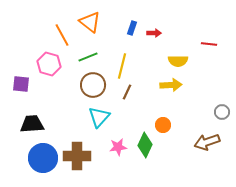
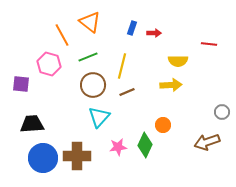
brown line: rotated 42 degrees clockwise
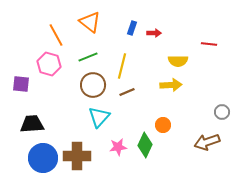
orange line: moved 6 px left
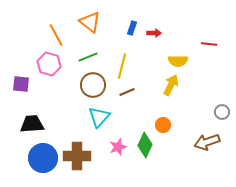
yellow arrow: rotated 60 degrees counterclockwise
pink star: rotated 12 degrees counterclockwise
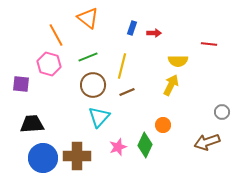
orange triangle: moved 2 px left, 4 px up
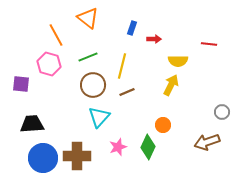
red arrow: moved 6 px down
green diamond: moved 3 px right, 2 px down
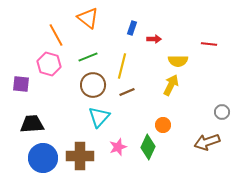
brown cross: moved 3 px right
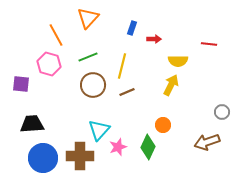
orange triangle: rotated 35 degrees clockwise
cyan triangle: moved 13 px down
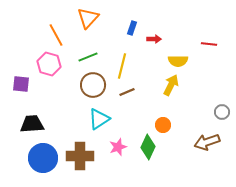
cyan triangle: moved 11 px up; rotated 15 degrees clockwise
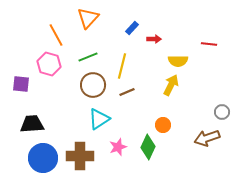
blue rectangle: rotated 24 degrees clockwise
brown arrow: moved 4 px up
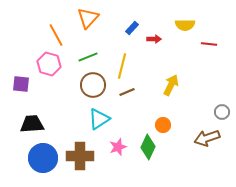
yellow semicircle: moved 7 px right, 36 px up
